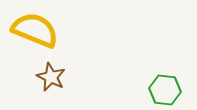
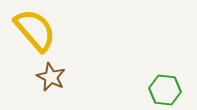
yellow semicircle: rotated 27 degrees clockwise
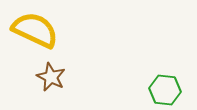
yellow semicircle: rotated 24 degrees counterclockwise
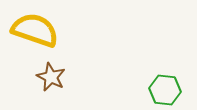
yellow semicircle: rotated 6 degrees counterclockwise
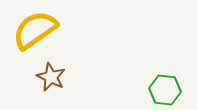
yellow semicircle: rotated 54 degrees counterclockwise
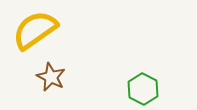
green hexagon: moved 22 px left, 1 px up; rotated 20 degrees clockwise
